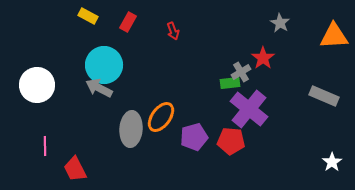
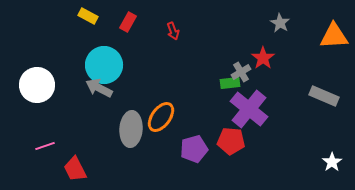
purple pentagon: moved 12 px down
pink line: rotated 72 degrees clockwise
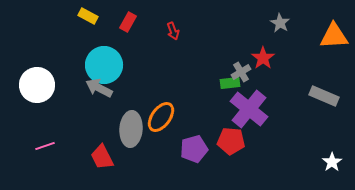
red trapezoid: moved 27 px right, 12 px up
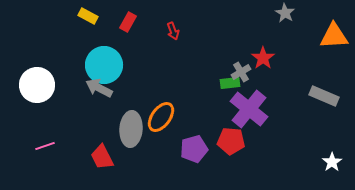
gray star: moved 5 px right, 10 px up
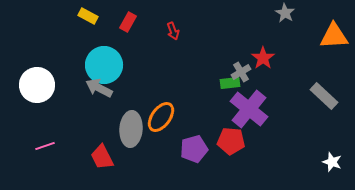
gray rectangle: rotated 20 degrees clockwise
white star: rotated 18 degrees counterclockwise
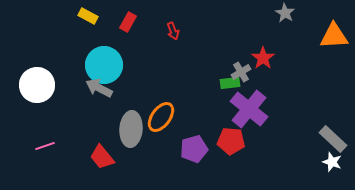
gray rectangle: moved 9 px right, 43 px down
red trapezoid: rotated 12 degrees counterclockwise
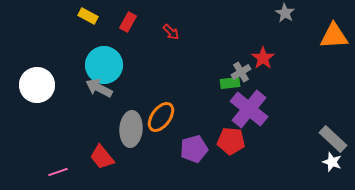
red arrow: moved 2 px left, 1 px down; rotated 24 degrees counterclockwise
pink line: moved 13 px right, 26 px down
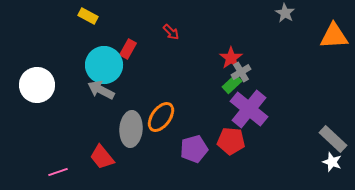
red rectangle: moved 27 px down
red star: moved 32 px left
green rectangle: moved 2 px right, 1 px down; rotated 36 degrees counterclockwise
gray arrow: moved 2 px right, 2 px down
